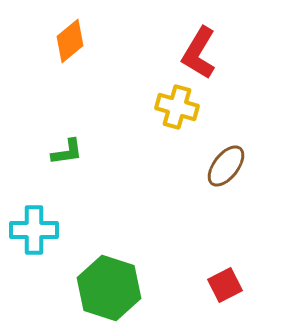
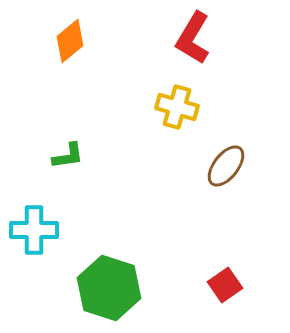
red L-shape: moved 6 px left, 15 px up
green L-shape: moved 1 px right, 4 px down
red square: rotated 8 degrees counterclockwise
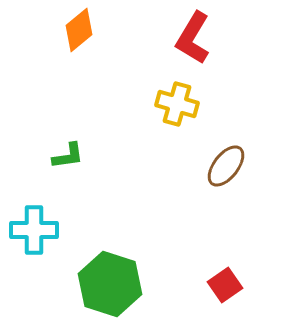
orange diamond: moved 9 px right, 11 px up
yellow cross: moved 3 px up
green hexagon: moved 1 px right, 4 px up
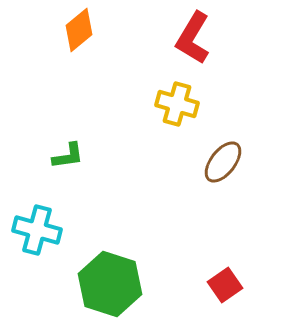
brown ellipse: moved 3 px left, 4 px up
cyan cross: moved 3 px right; rotated 15 degrees clockwise
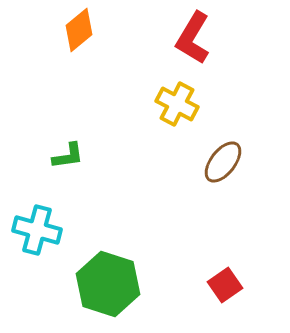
yellow cross: rotated 12 degrees clockwise
green hexagon: moved 2 px left
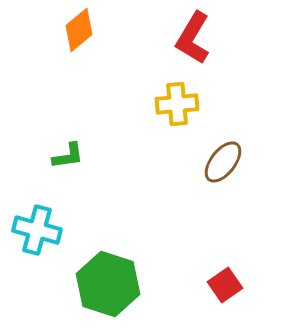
yellow cross: rotated 33 degrees counterclockwise
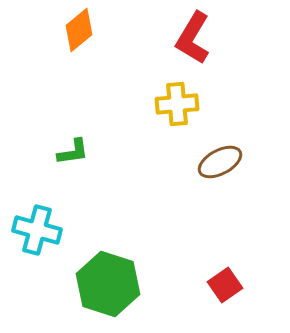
green L-shape: moved 5 px right, 4 px up
brown ellipse: moved 3 px left; rotated 24 degrees clockwise
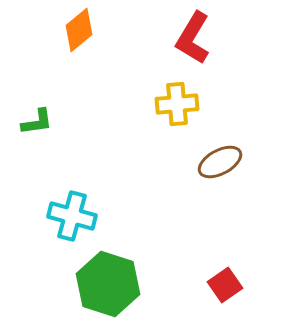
green L-shape: moved 36 px left, 30 px up
cyan cross: moved 35 px right, 14 px up
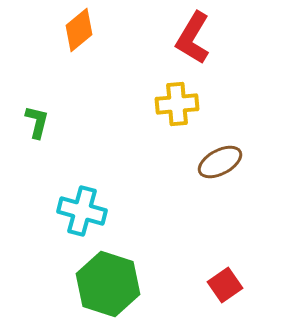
green L-shape: rotated 68 degrees counterclockwise
cyan cross: moved 10 px right, 5 px up
